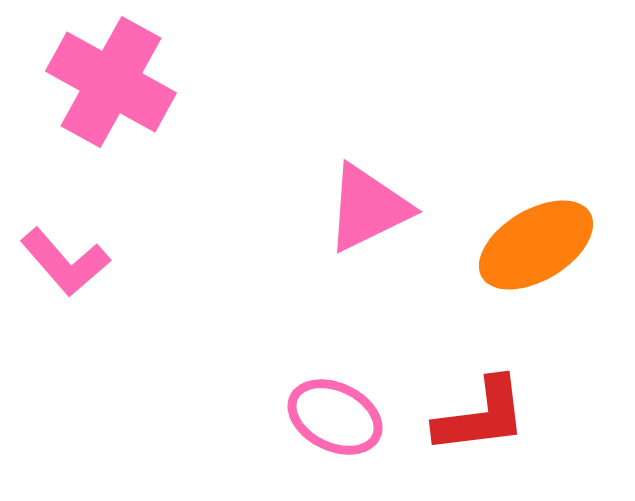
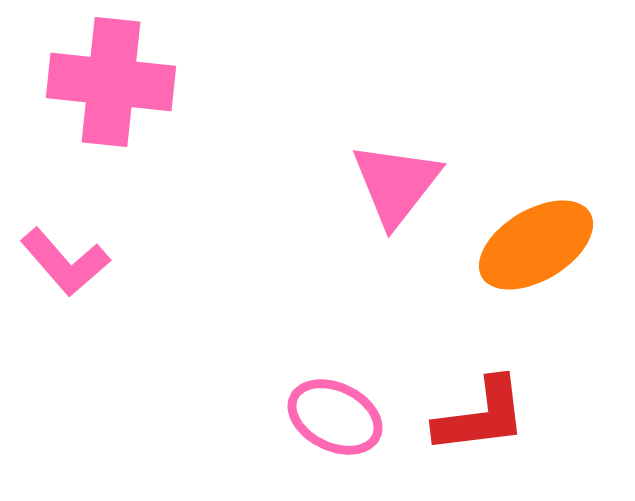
pink cross: rotated 23 degrees counterclockwise
pink triangle: moved 28 px right, 24 px up; rotated 26 degrees counterclockwise
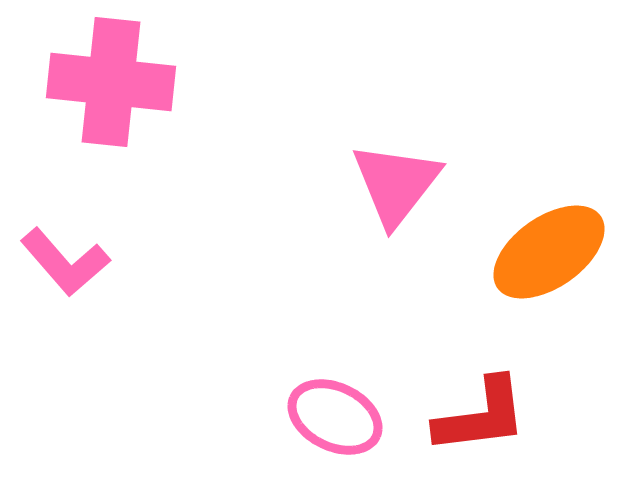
orange ellipse: moved 13 px right, 7 px down; rotated 4 degrees counterclockwise
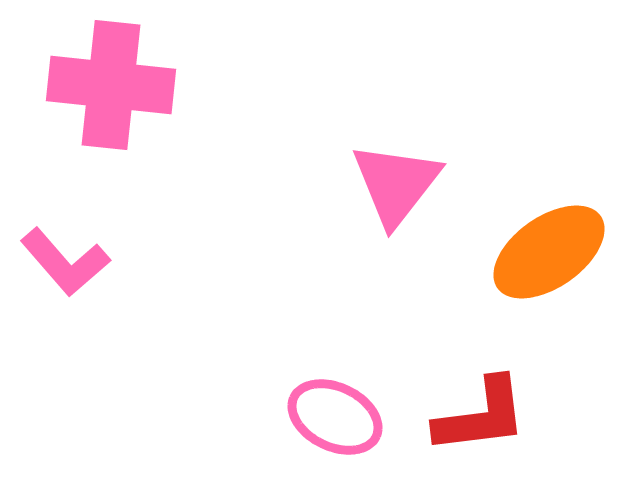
pink cross: moved 3 px down
